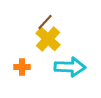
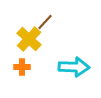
yellow cross: moved 19 px left
cyan arrow: moved 4 px right
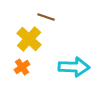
brown line: moved 1 px right, 5 px up; rotated 66 degrees clockwise
orange cross: rotated 35 degrees counterclockwise
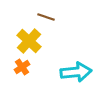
yellow cross: moved 2 px down
cyan arrow: moved 2 px right, 5 px down; rotated 8 degrees counterclockwise
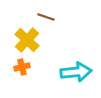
yellow cross: moved 2 px left, 1 px up
orange cross: rotated 21 degrees clockwise
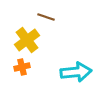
yellow cross: rotated 10 degrees clockwise
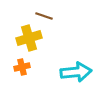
brown line: moved 2 px left, 1 px up
yellow cross: moved 2 px right, 2 px up; rotated 20 degrees clockwise
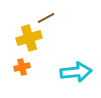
brown line: moved 2 px right, 2 px down; rotated 48 degrees counterclockwise
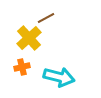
yellow cross: rotated 25 degrees counterclockwise
cyan arrow: moved 17 px left, 5 px down; rotated 20 degrees clockwise
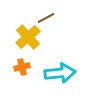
yellow cross: moved 1 px left, 1 px up
cyan arrow: moved 1 px right, 4 px up; rotated 20 degrees counterclockwise
